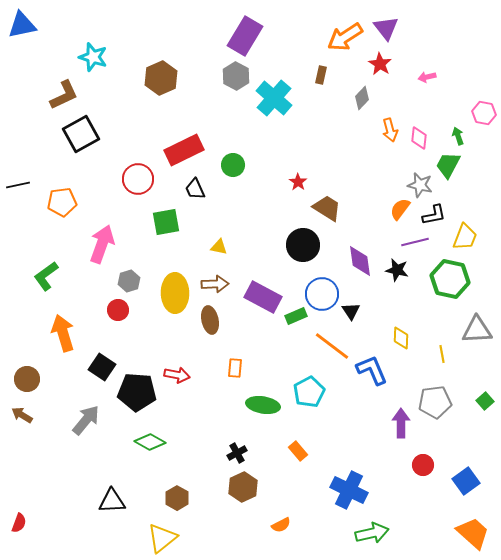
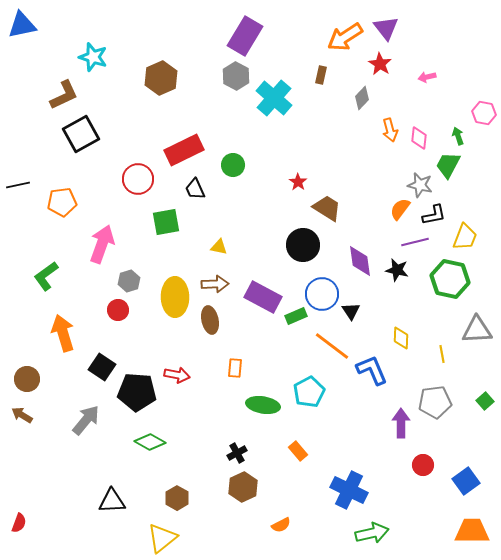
yellow ellipse at (175, 293): moved 4 px down
orange trapezoid at (473, 533): moved 1 px left, 2 px up; rotated 42 degrees counterclockwise
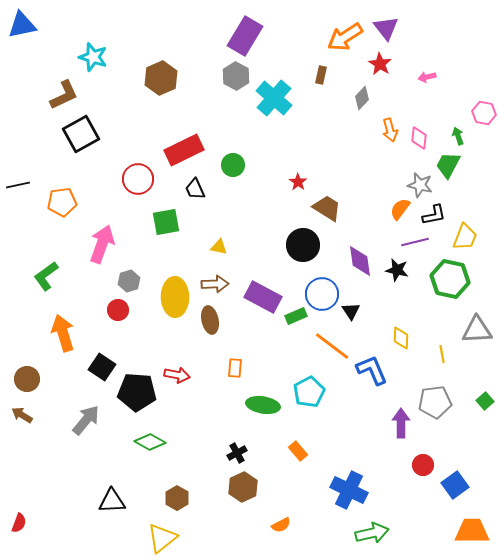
blue square at (466, 481): moved 11 px left, 4 px down
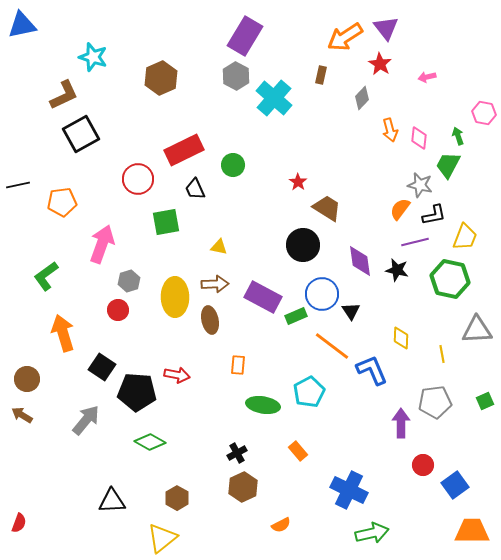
orange rectangle at (235, 368): moved 3 px right, 3 px up
green square at (485, 401): rotated 18 degrees clockwise
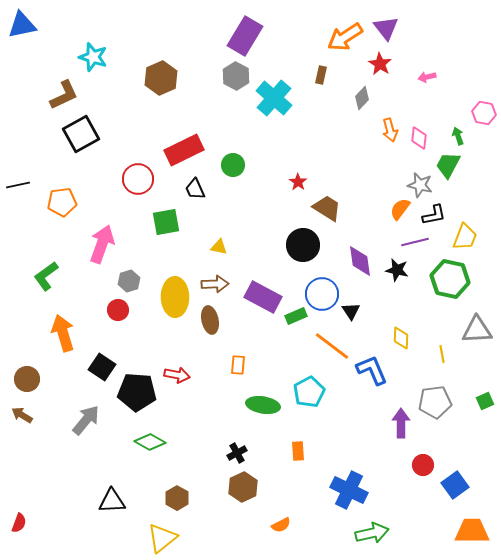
orange rectangle at (298, 451): rotated 36 degrees clockwise
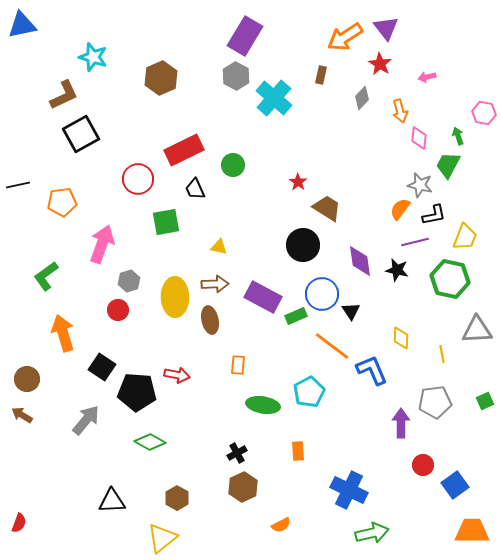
orange arrow at (390, 130): moved 10 px right, 19 px up
